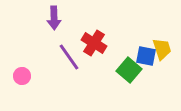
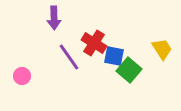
yellow trapezoid: rotated 15 degrees counterclockwise
blue square: moved 32 px left
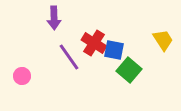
yellow trapezoid: moved 1 px right, 9 px up
blue square: moved 6 px up
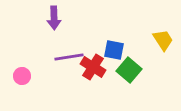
red cross: moved 1 px left, 24 px down
purple line: rotated 64 degrees counterclockwise
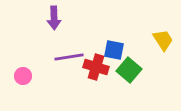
red cross: moved 3 px right; rotated 15 degrees counterclockwise
pink circle: moved 1 px right
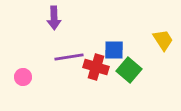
blue square: rotated 10 degrees counterclockwise
pink circle: moved 1 px down
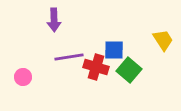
purple arrow: moved 2 px down
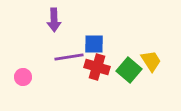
yellow trapezoid: moved 12 px left, 21 px down
blue square: moved 20 px left, 6 px up
red cross: moved 1 px right
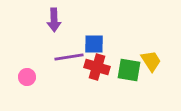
green square: rotated 30 degrees counterclockwise
pink circle: moved 4 px right
